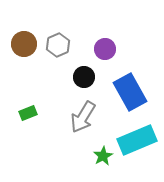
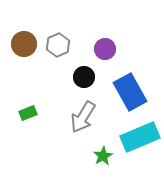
cyan rectangle: moved 3 px right, 3 px up
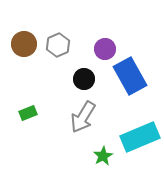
black circle: moved 2 px down
blue rectangle: moved 16 px up
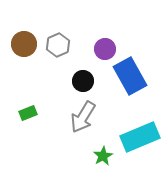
black circle: moved 1 px left, 2 px down
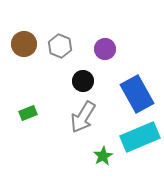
gray hexagon: moved 2 px right, 1 px down; rotated 15 degrees counterclockwise
blue rectangle: moved 7 px right, 18 px down
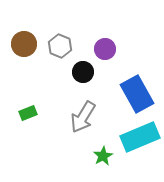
black circle: moved 9 px up
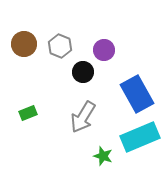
purple circle: moved 1 px left, 1 px down
green star: rotated 24 degrees counterclockwise
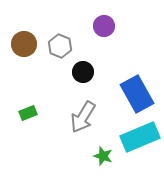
purple circle: moved 24 px up
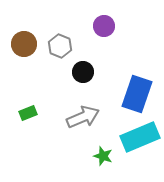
blue rectangle: rotated 48 degrees clockwise
gray arrow: rotated 144 degrees counterclockwise
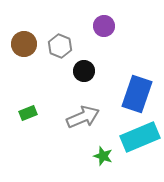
black circle: moved 1 px right, 1 px up
